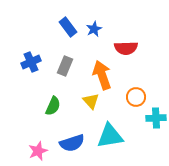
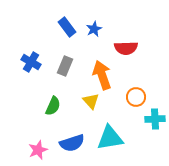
blue rectangle: moved 1 px left
blue cross: rotated 36 degrees counterclockwise
cyan cross: moved 1 px left, 1 px down
cyan triangle: moved 2 px down
pink star: moved 1 px up
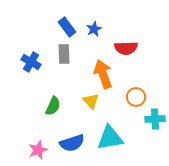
gray rectangle: moved 1 px left, 12 px up; rotated 24 degrees counterclockwise
orange arrow: moved 1 px right, 1 px up
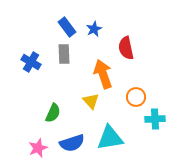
red semicircle: rotated 80 degrees clockwise
green semicircle: moved 7 px down
pink star: moved 2 px up
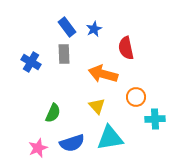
orange arrow: rotated 56 degrees counterclockwise
yellow triangle: moved 6 px right, 5 px down
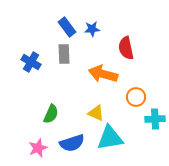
blue star: moved 2 px left; rotated 21 degrees clockwise
yellow triangle: moved 1 px left, 7 px down; rotated 24 degrees counterclockwise
green semicircle: moved 2 px left, 1 px down
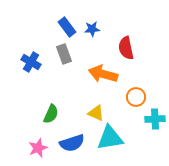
gray rectangle: rotated 18 degrees counterclockwise
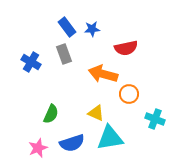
red semicircle: rotated 90 degrees counterclockwise
orange circle: moved 7 px left, 3 px up
cyan cross: rotated 24 degrees clockwise
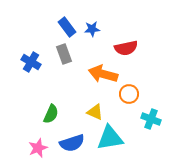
yellow triangle: moved 1 px left, 1 px up
cyan cross: moved 4 px left
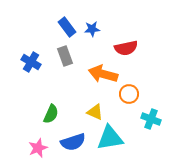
gray rectangle: moved 1 px right, 2 px down
blue semicircle: moved 1 px right, 1 px up
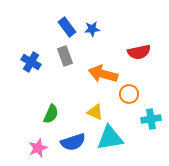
red semicircle: moved 13 px right, 4 px down
cyan cross: rotated 30 degrees counterclockwise
